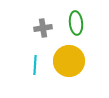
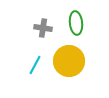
gray cross: rotated 18 degrees clockwise
cyan line: rotated 24 degrees clockwise
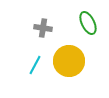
green ellipse: moved 12 px right; rotated 20 degrees counterclockwise
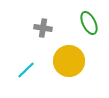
green ellipse: moved 1 px right
cyan line: moved 9 px left, 5 px down; rotated 18 degrees clockwise
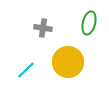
green ellipse: rotated 40 degrees clockwise
yellow circle: moved 1 px left, 1 px down
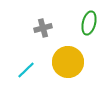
gray cross: rotated 24 degrees counterclockwise
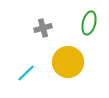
cyan line: moved 3 px down
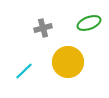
green ellipse: rotated 55 degrees clockwise
cyan line: moved 2 px left, 2 px up
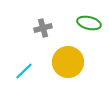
green ellipse: rotated 35 degrees clockwise
